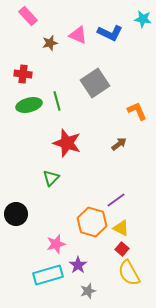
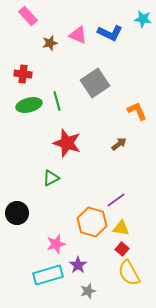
green triangle: rotated 18 degrees clockwise
black circle: moved 1 px right, 1 px up
yellow triangle: rotated 18 degrees counterclockwise
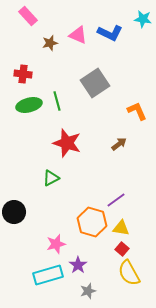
black circle: moved 3 px left, 1 px up
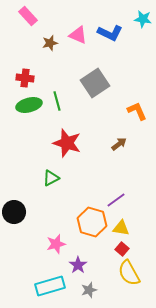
red cross: moved 2 px right, 4 px down
cyan rectangle: moved 2 px right, 11 px down
gray star: moved 1 px right, 1 px up
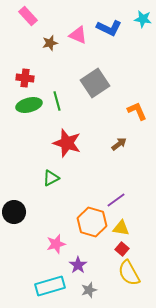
blue L-shape: moved 1 px left, 5 px up
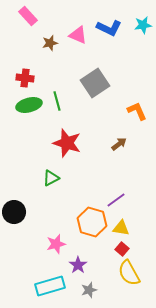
cyan star: moved 6 px down; rotated 18 degrees counterclockwise
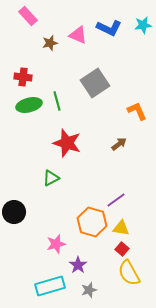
red cross: moved 2 px left, 1 px up
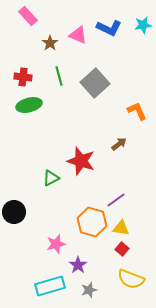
brown star: rotated 21 degrees counterclockwise
gray square: rotated 8 degrees counterclockwise
green line: moved 2 px right, 25 px up
red star: moved 14 px right, 18 px down
yellow semicircle: moved 2 px right, 6 px down; rotated 40 degrees counterclockwise
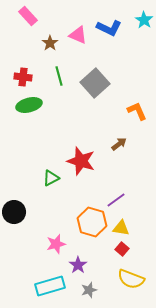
cyan star: moved 1 px right, 5 px up; rotated 30 degrees counterclockwise
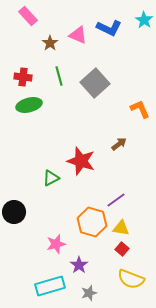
orange L-shape: moved 3 px right, 2 px up
purple star: moved 1 px right
gray star: moved 3 px down
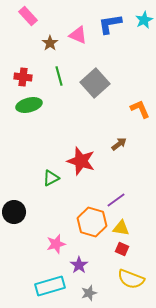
cyan star: rotated 12 degrees clockwise
blue L-shape: moved 1 px right, 4 px up; rotated 145 degrees clockwise
red square: rotated 16 degrees counterclockwise
